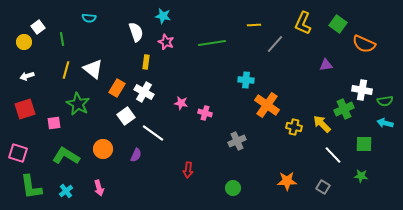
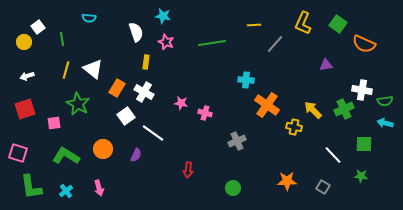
yellow arrow at (322, 124): moved 9 px left, 14 px up
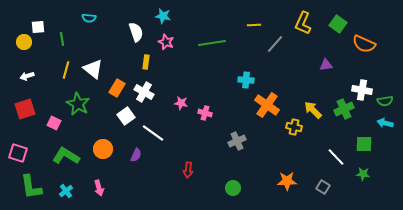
white square at (38, 27): rotated 32 degrees clockwise
pink square at (54, 123): rotated 32 degrees clockwise
white line at (333, 155): moved 3 px right, 2 px down
green star at (361, 176): moved 2 px right, 2 px up
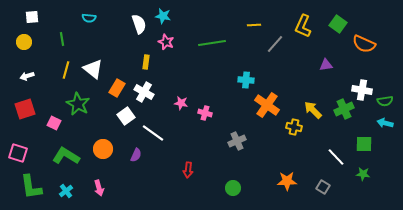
yellow L-shape at (303, 23): moved 3 px down
white square at (38, 27): moved 6 px left, 10 px up
white semicircle at (136, 32): moved 3 px right, 8 px up
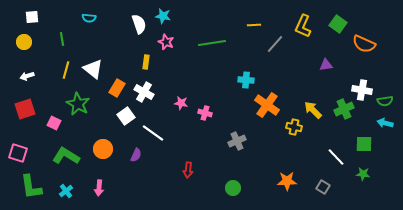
pink arrow at (99, 188): rotated 21 degrees clockwise
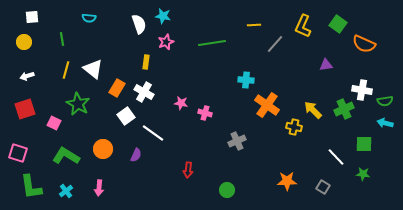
pink star at (166, 42): rotated 28 degrees clockwise
green circle at (233, 188): moved 6 px left, 2 px down
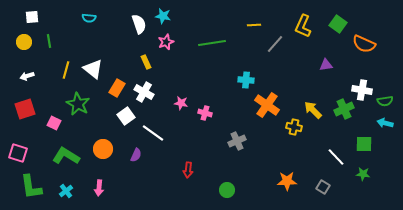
green line at (62, 39): moved 13 px left, 2 px down
yellow rectangle at (146, 62): rotated 32 degrees counterclockwise
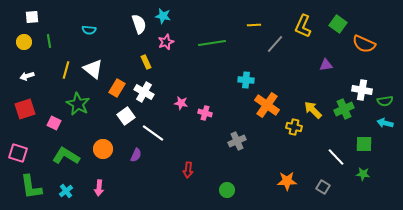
cyan semicircle at (89, 18): moved 12 px down
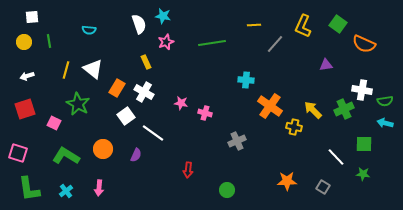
orange cross at (267, 105): moved 3 px right, 1 px down
green L-shape at (31, 187): moved 2 px left, 2 px down
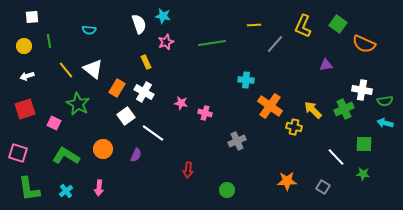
yellow circle at (24, 42): moved 4 px down
yellow line at (66, 70): rotated 54 degrees counterclockwise
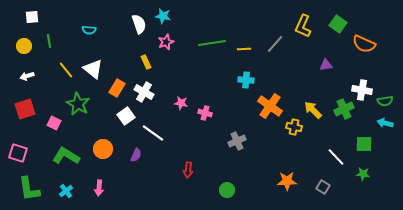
yellow line at (254, 25): moved 10 px left, 24 px down
